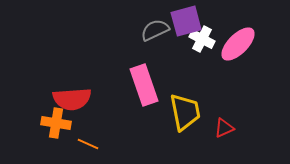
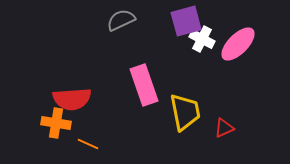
gray semicircle: moved 34 px left, 10 px up
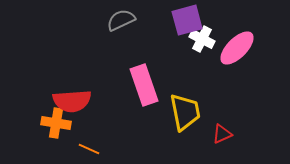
purple square: moved 1 px right, 1 px up
pink ellipse: moved 1 px left, 4 px down
red semicircle: moved 2 px down
red triangle: moved 2 px left, 6 px down
orange line: moved 1 px right, 5 px down
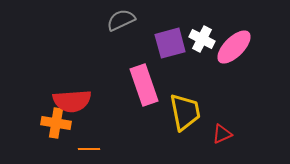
purple square: moved 17 px left, 23 px down
pink ellipse: moved 3 px left, 1 px up
orange line: rotated 25 degrees counterclockwise
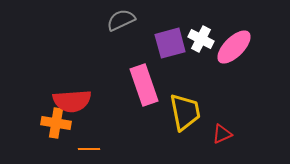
white cross: moved 1 px left
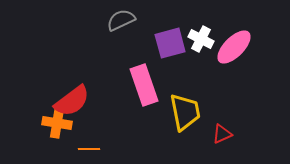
red semicircle: rotated 33 degrees counterclockwise
orange cross: moved 1 px right
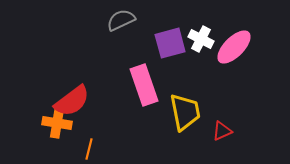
red triangle: moved 3 px up
orange line: rotated 75 degrees counterclockwise
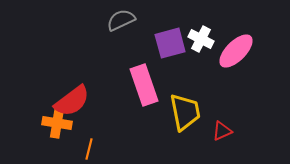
pink ellipse: moved 2 px right, 4 px down
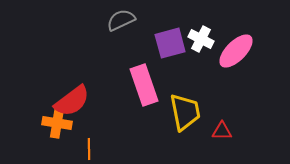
red triangle: rotated 25 degrees clockwise
orange line: rotated 15 degrees counterclockwise
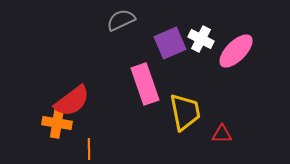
purple square: rotated 8 degrees counterclockwise
pink rectangle: moved 1 px right, 1 px up
red triangle: moved 3 px down
